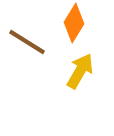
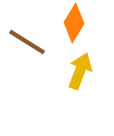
yellow arrow: rotated 9 degrees counterclockwise
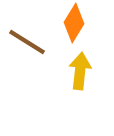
yellow arrow: rotated 15 degrees counterclockwise
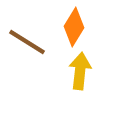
orange diamond: moved 4 px down
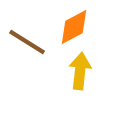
orange diamond: rotated 30 degrees clockwise
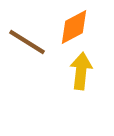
yellow arrow: moved 1 px right
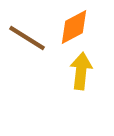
brown line: moved 4 px up
